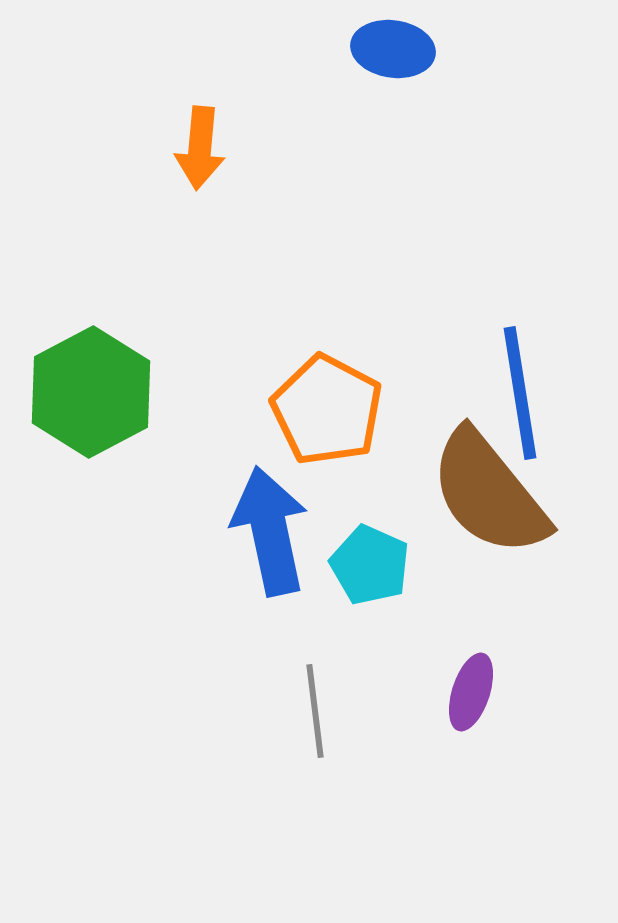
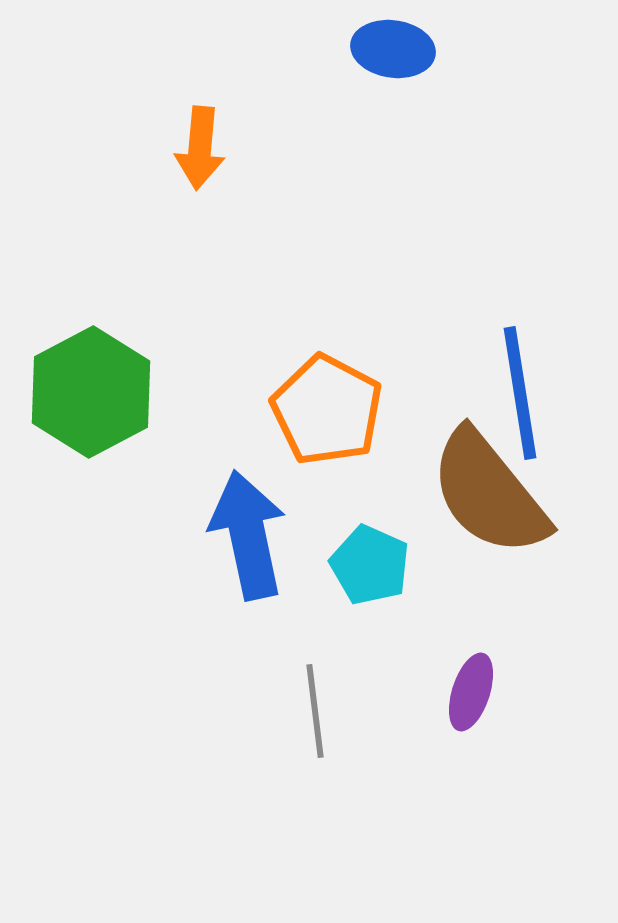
blue arrow: moved 22 px left, 4 px down
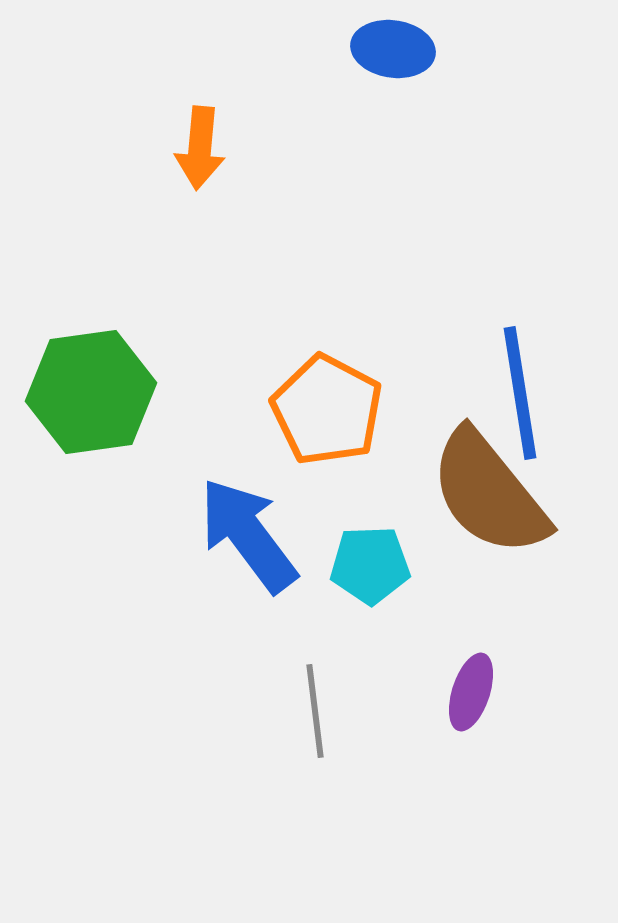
green hexagon: rotated 20 degrees clockwise
blue arrow: rotated 25 degrees counterclockwise
cyan pentagon: rotated 26 degrees counterclockwise
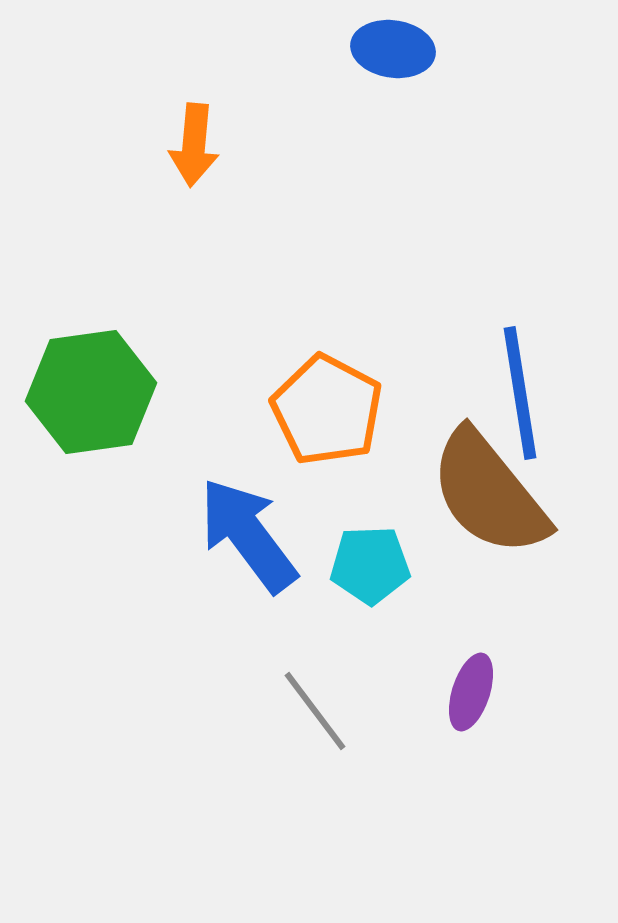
orange arrow: moved 6 px left, 3 px up
gray line: rotated 30 degrees counterclockwise
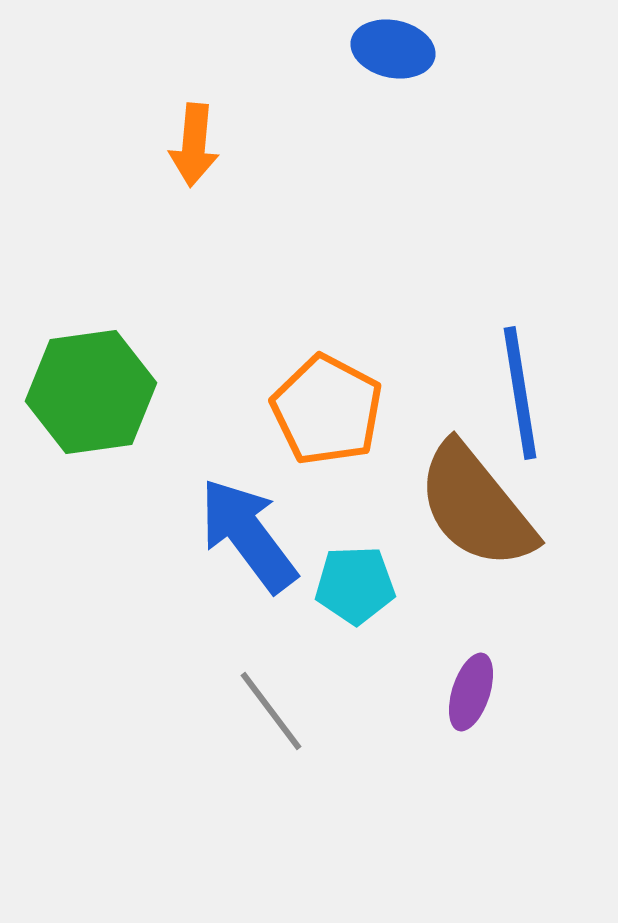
blue ellipse: rotated 4 degrees clockwise
brown semicircle: moved 13 px left, 13 px down
cyan pentagon: moved 15 px left, 20 px down
gray line: moved 44 px left
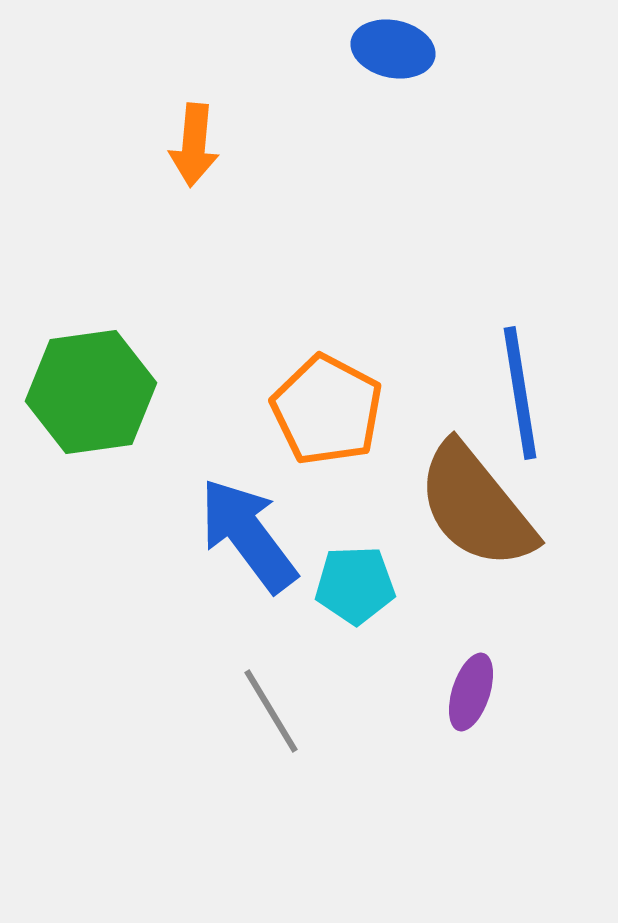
gray line: rotated 6 degrees clockwise
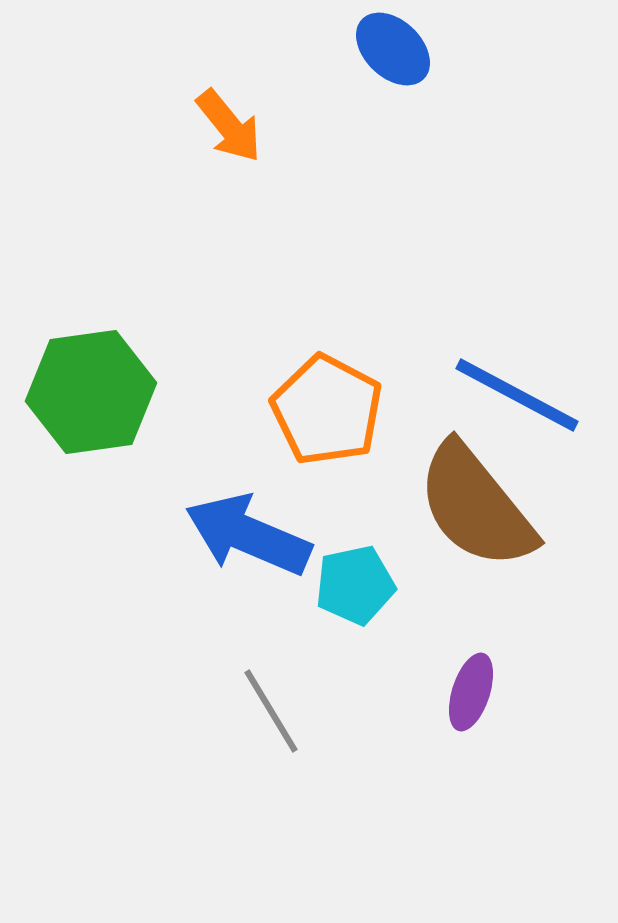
blue ellipse: rotated 32 degrees clockwise
orange arrow: moved 35 px right, 19 px up; rotated 44 degrees counterclockwise
blue line: moved 3 px left, 2 px down; rotated 53 degrees counterclockwise
blue arrow: rotated 30 degrees counterclockwise
cyan pentagon: rotated 10 degrees counterclockwise
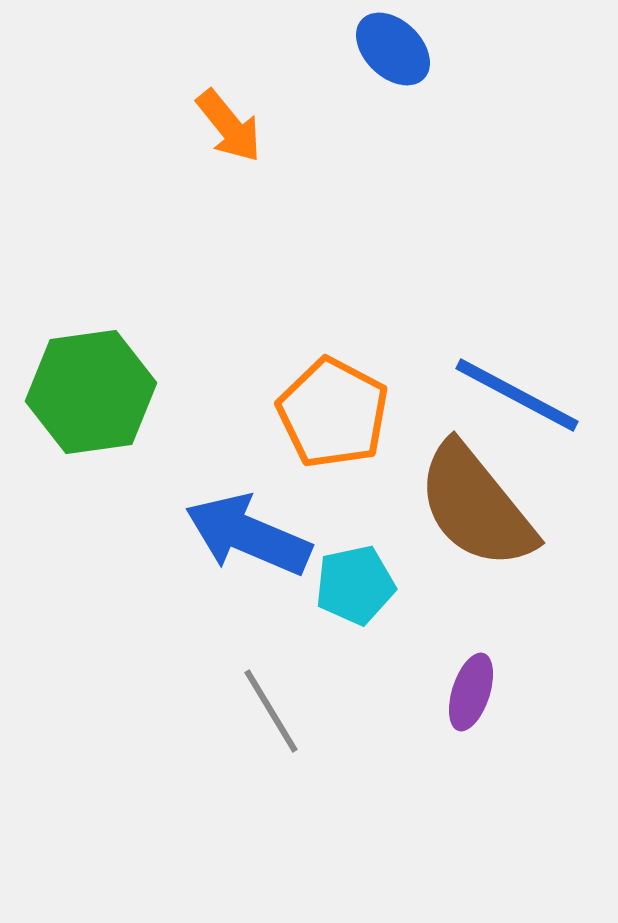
orange pentagon: moved 6 px right, 3 px down
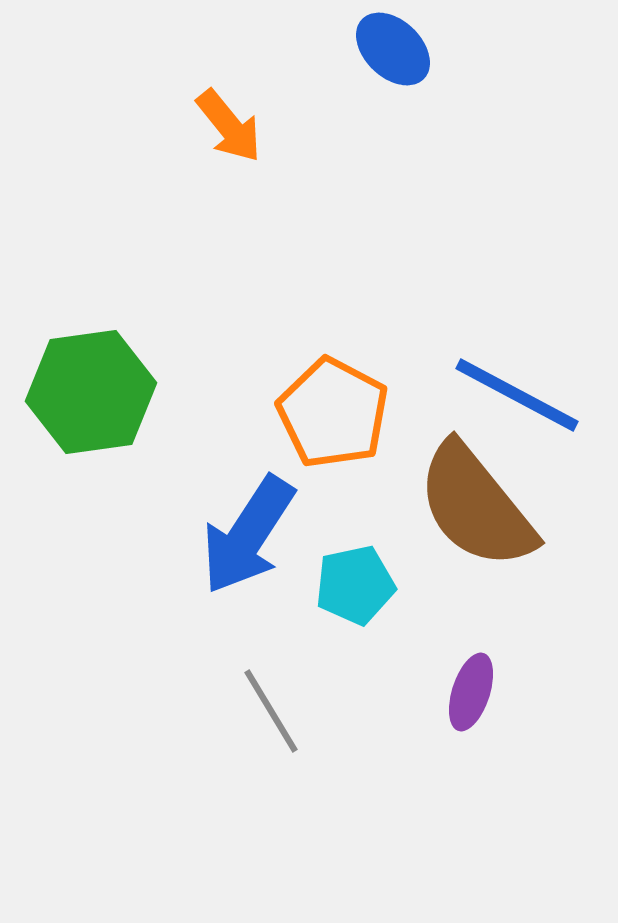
blue arrow: rotated 80 degrees counterclockwise
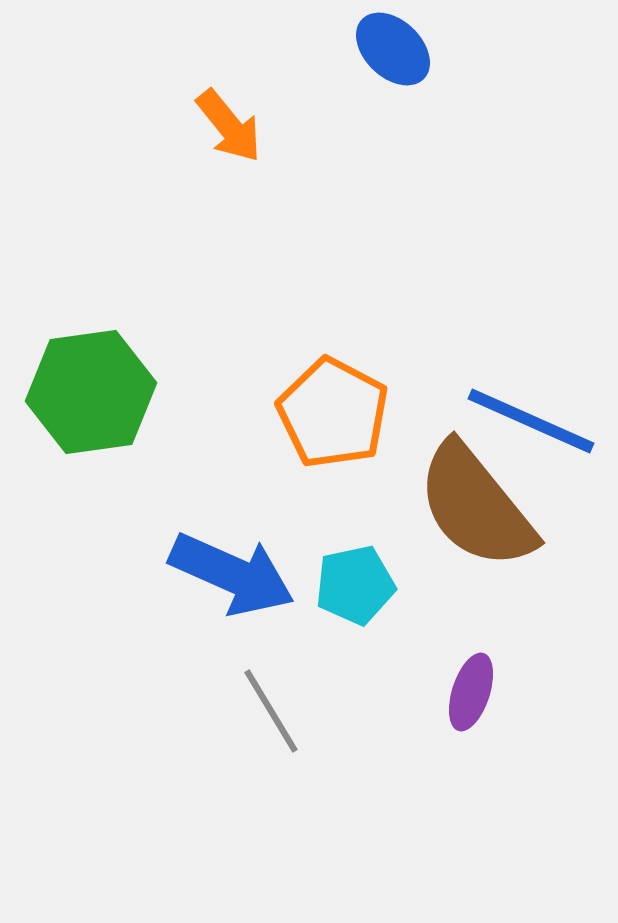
blue line: moved 14 px right, 26 px down; rotated 4 degrees counterclockwise
blue arrow: moved 16 px left, 39 px down; rotated 99 degrees counterclockwise
